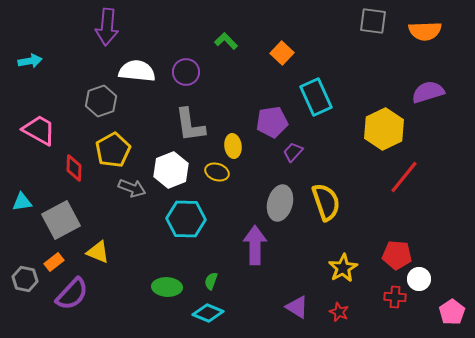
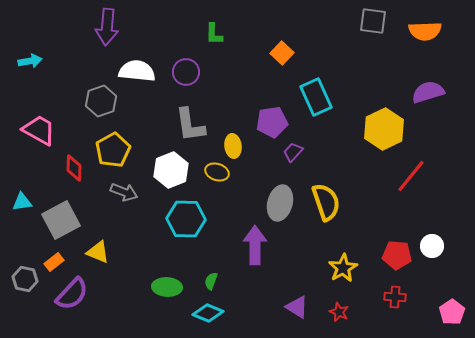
green L-shape at (226, 41): moved 12 px left, 7 px up; rotated 135 degrees counterclockwise
red line at (404, 177): moved 7 px right, 1 px up
gray arrow at (132, 188): moved 8 px left, 4 px down
white circle at (419, 279): moved 13 px right, 33 px up
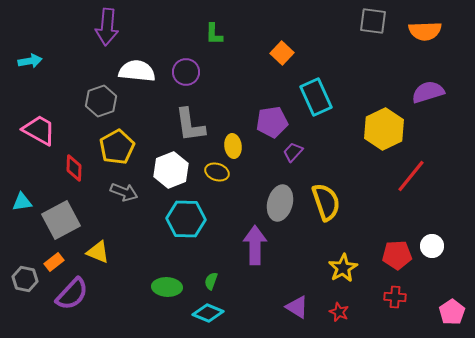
yellow pentagon at (113, 150): moved 4 px right, 3 px up
red pentagon at (397, 255): rotated 8 degrees counterclockwise
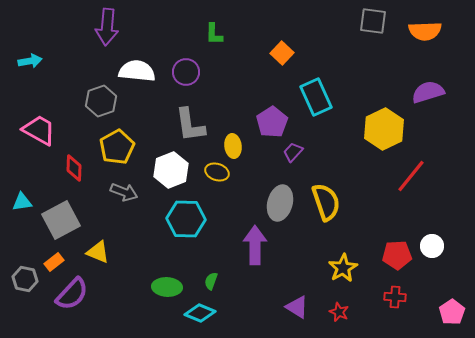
purple pentagon at (272, 122): rotated 24 degrees counterclockwise
cyan diamond at (208, 313): moved 8 px left
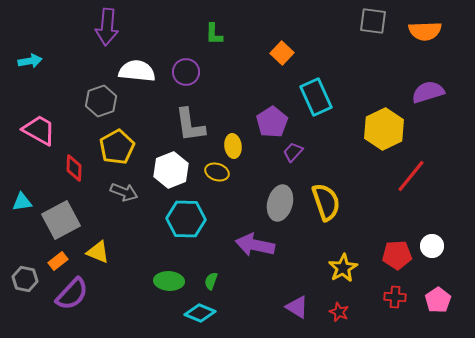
purple arrow at (255, 245): rotated 78 degrees counterclockwise
orange rectangle at (54, 262): moved 4 px right, 1 px up
green ellipse at (167, 287): moved 2 px right, 6 px up
pink pentagon at (452, 312): moved 14 px left, 12 px up
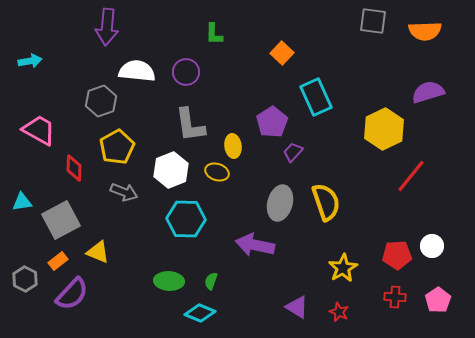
gray hexagon at (25, 279): rotated 15 degrees clockwise
